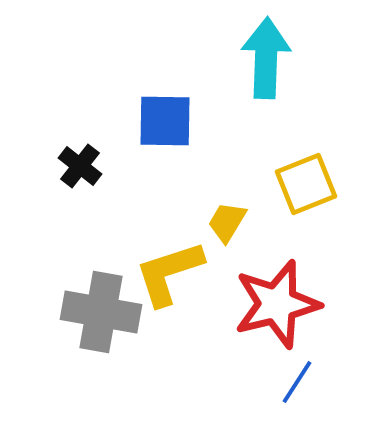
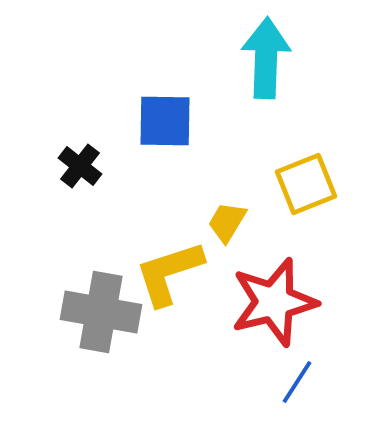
red star: moved 3 px left, 2 px up
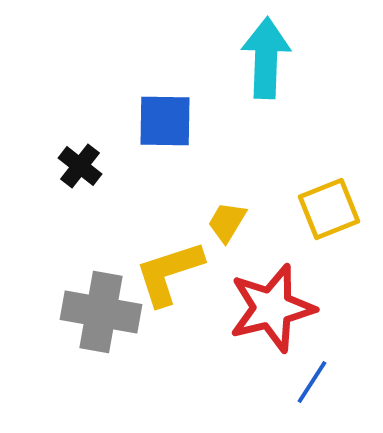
yellow square: moved 23 px right, 25 px down
red star: moved 2 px left, 6 px down
blue line: moved 15 px right
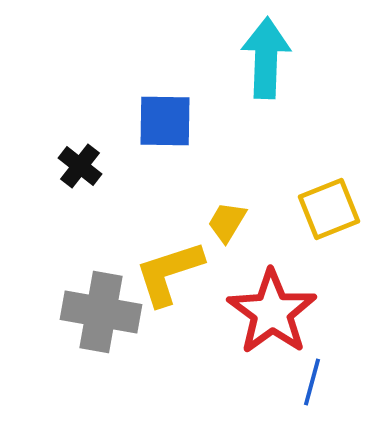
red star: moved 4 px down; rotated 22 degrees counterclockwise
blue line: rotated 18 degrees counterclockwise
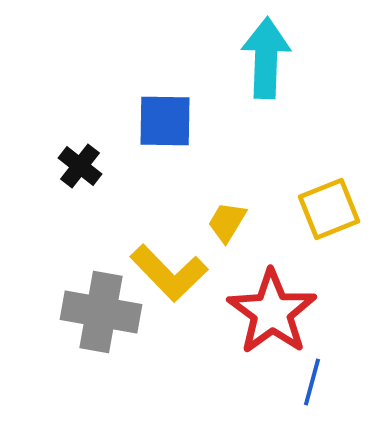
yellow L-shape: rotated 116 degrees counterclockwise
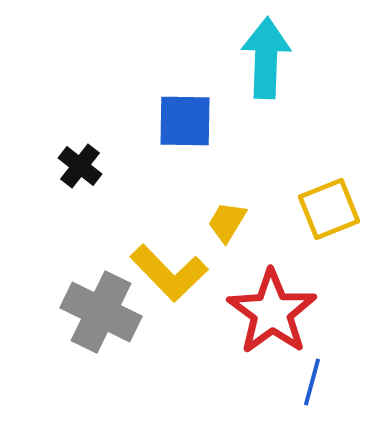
blue square: moved 20 px right
gray cross: rotated 16 degrees clockwise
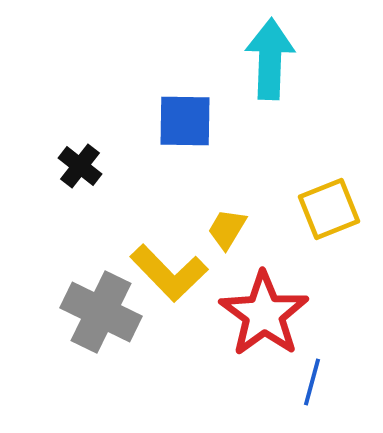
cyan arrow: moved 4 px right, 1 px down
yellow trapezoid: moved 7 px down
red star: moved 8 px left, 2 px down
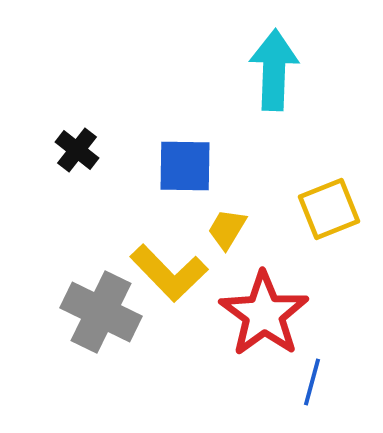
cyan arrow: moved 4 px right, 11 px down
blue square: moved 45 px down
black cross: moved 3 px left, 16 px up
